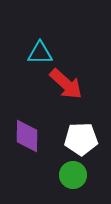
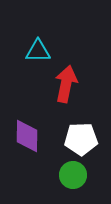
cyan triangle: moved 2 px left, 2 px up
red arrow: rotated 120 degrees counterclockwise
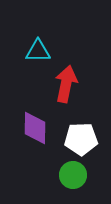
purple diamond: moved 8 px right, 8 px up
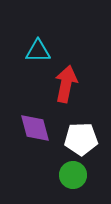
purple diamond: rotated 16 degrees counterclockwise
